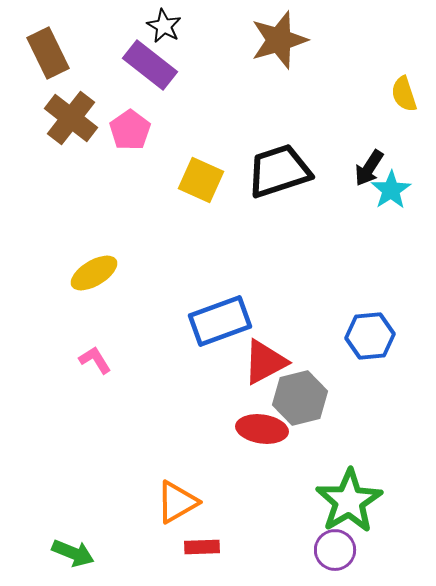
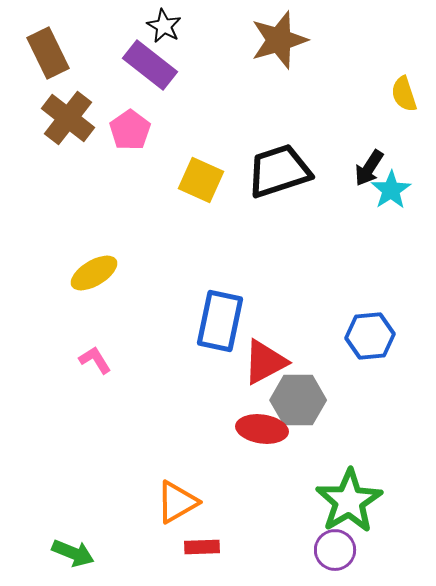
brown cross: moved 3 px left
blue rectangle: rotated 58 degrees counterclockwise
gray hexagon: moved 2 px left, 2 px down; rotated 14 degrees clockwise
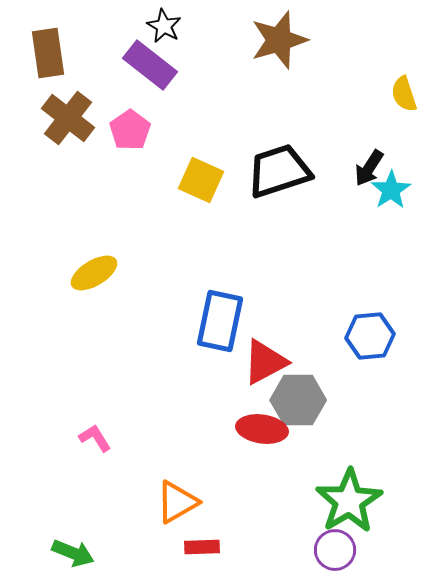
brown rectangle: rotated 18 degrees clockwise
pink L-shape: moved 78 px down
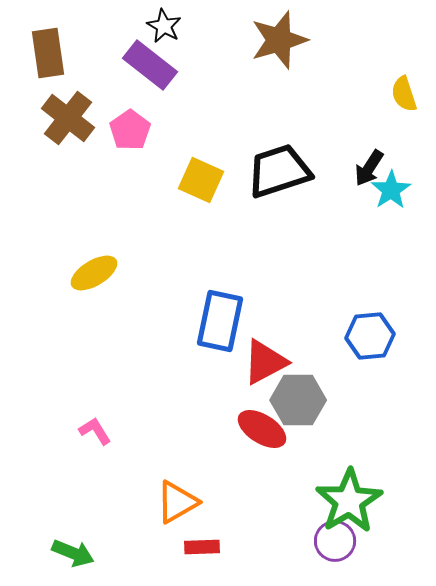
red ellipse: rotated 24 degrees clockwise
pink L-shape: moved 7 px up
purple circle: moved 9 px up
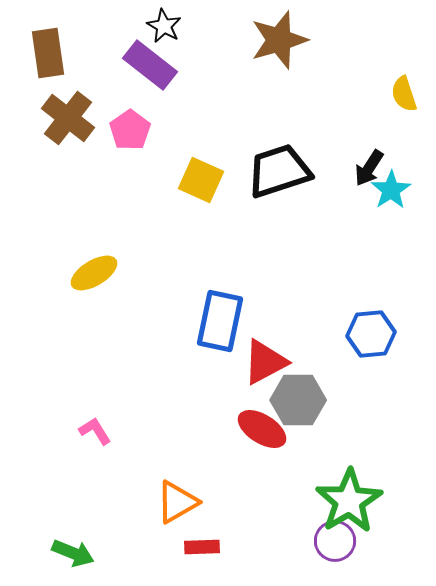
blue hexagon: moved 1 px right, 2 px up
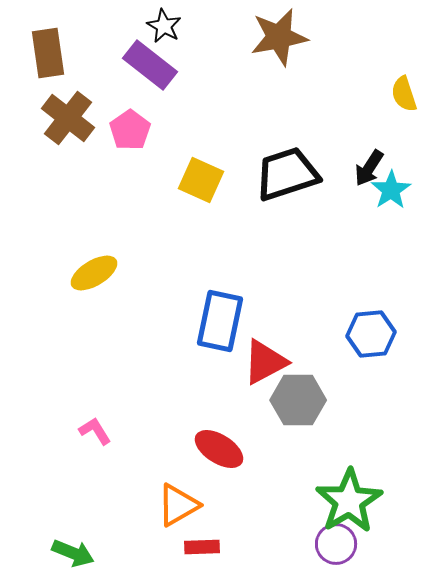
brown star: moved 3 px up; rotated 6 degrees clockwise
black trapezoid: moved 8 px right, 3 px down
red ellipse: moved 43 px left, 20 px down
orange triangle: moved 1 px right, 3 px down
purple circle: moved 1 px right, 3 px down
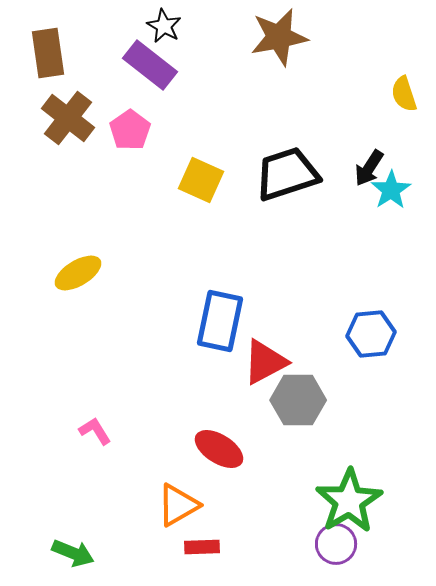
yellow ellipse: moved 16 px left
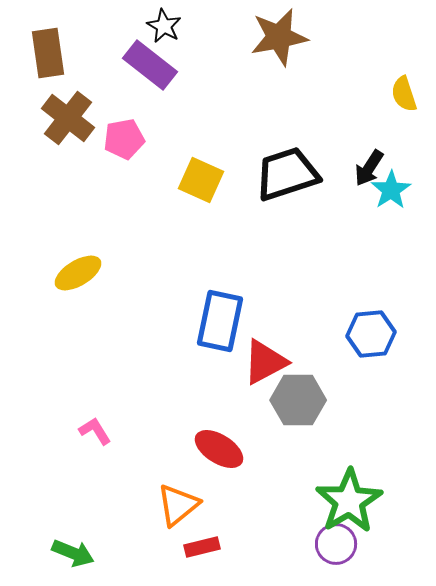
pink pentagon: moved 6 px left, 9 px down; rotated 24 degrees clockwise
orange triangle: rotated 9 degrees counterclockwise
red rectangle: rotated 12 degrees counterclockwise
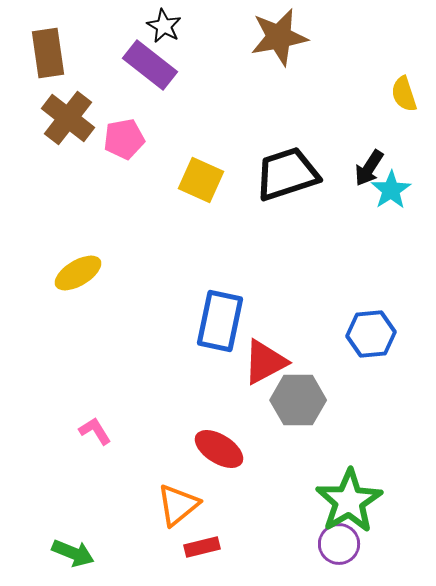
purple circle: moved 3 px right
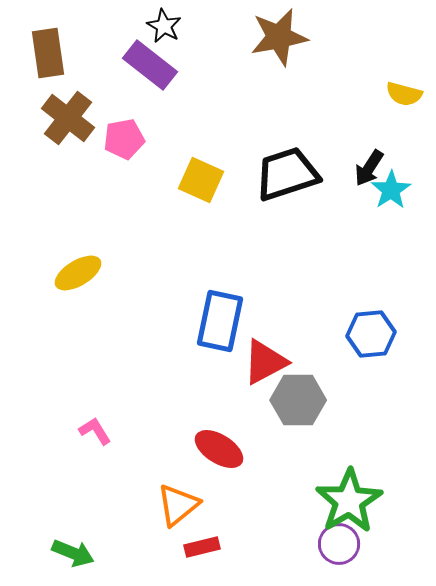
yellow semicircle: rotated 57 degrees counterclockwise
